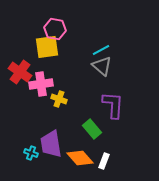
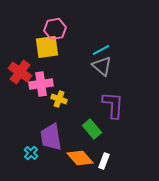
pink hexagon: rotated 20 degrees counterclockwise
purple trapezoid: moved 7 px up
cyan cross: rotated 24 degrees clockwise
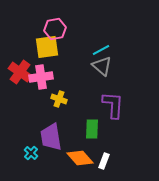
pink cross: moved 7 px up
green rectangle: rotated 42 degrees clockwise
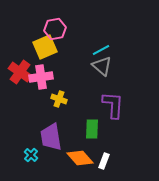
yellow square: moved 2 px left; rotated 15 degrees counterclockwise
cyan cross: moved 2 px down
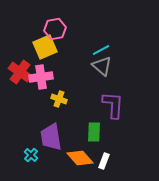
green rectangle: moved 2 px right, 3 px down
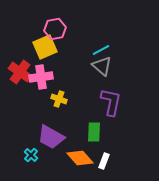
purple L-shape: moved 2 px left, 3 px up; rotated 8 degrees clockwise
purple trapezoid: rotated 52 degrees counterclockwise
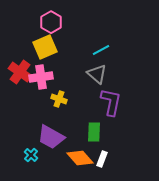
pink hexagon: moved 4 px left, 7 px up; rotated 20 degrees counterclockwise
gray triangle: moved 5 px left, 8 px down
white rectangle: moved 2 px left, 2 px up
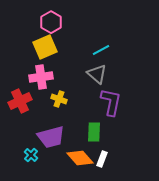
red cross: moved 29 px down; rotated 30 degrees clockwise
purple trapezoid: rotated 44 degrees counterclockwise
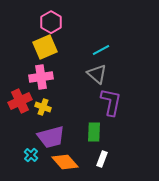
yellow cross: moved 16 px left, 8 px down
orange diamond: moved 15 px left, 4 px down
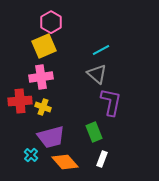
yellow square: moved 1 px left, 1 px up
red cross: rotated 20 degrees clockwise
green rectangle: rotated 24 degrees counterclockwise
